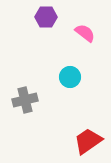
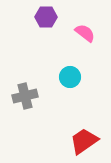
gray cross: moved 4 px up
red trapezoid: moved 4 px left
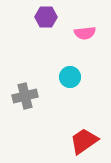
pink semicircle: rotated 135 degrees clockwise
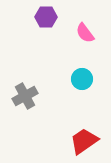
pink semicircle: rotated 60 degrees clockwise
cyan circle: moved 12 px right, 2 px down
gray cross: rotated 15 degrees counterclockwise
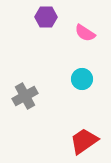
pink semicircle: rotated 20 degrees counterclockwise
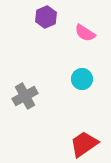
purple hexagon: rotated 25 degrees counterclockwise
red trapezoid: moved 3 px down
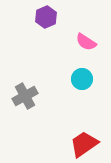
pink semicircle: moved 1 px right, 9 px down
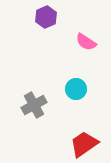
cyan circle: moved 6 px left, 10 px down
gray cross: moved 9 px right, 9 px down
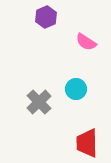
gray cross: moved 5 px right, 3 px up; rotated 15 degrees counterclockwise
red trapezoid: moved 3 px right, 1 px up; rotated 56 degrees counterclockwise
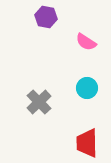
purple hexagon: rotated 25 degrees counterclockwise
cyan circle: moved 11 px right, 1 px up
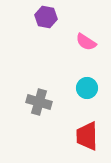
gray cross: rotated 30 degrees counterclockwise
red trapezoid: moved 7 px up
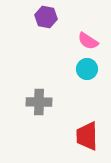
pink semicircle: moved 2 px right, 1 px up
cyan circle: moved 19 px up
gray cross: rotated 15 degrees counterclockwise
